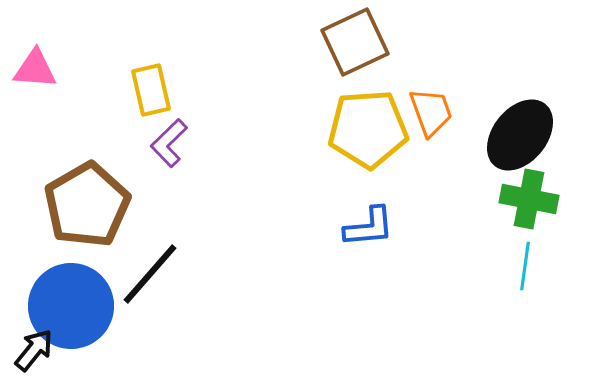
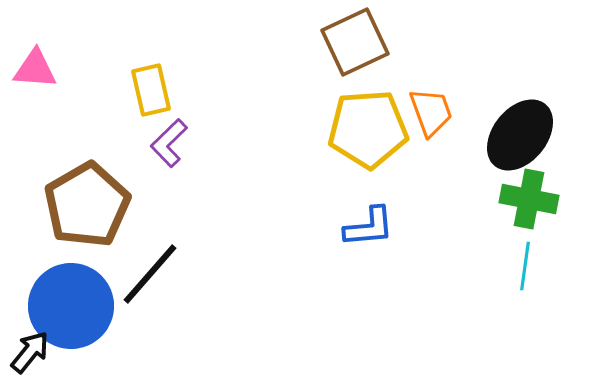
black arrow: moved 4 px left, 2 px down
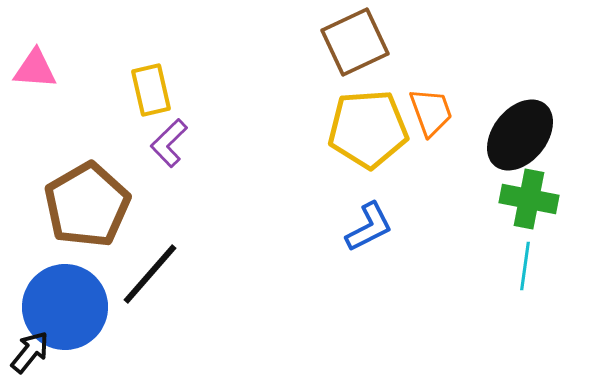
blue L-shape: rotated 22 degrees counterclockwise
blue circle: moved 6 px left, 1 px down
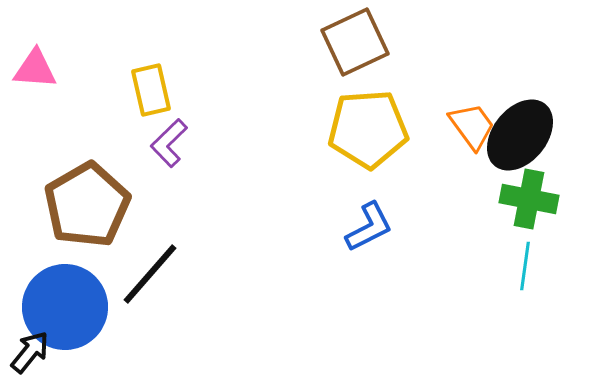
orange trapezoid: moved 41 px right, 14 px down; rotated 16 degrees counterclockwise
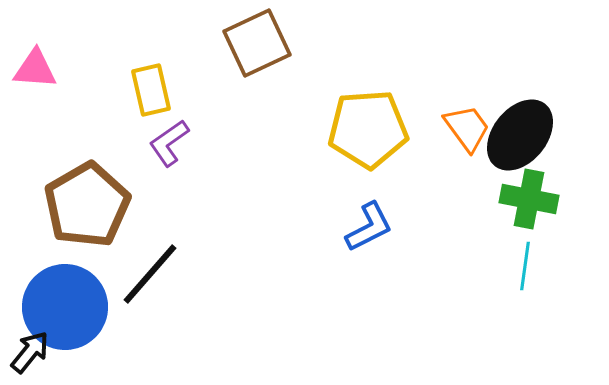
brown square: moved 98 px left, 1 px down
orange trapezoid: moved 5 px left, 2 px down
purple L-shape: rotated 9 degrees clockwise
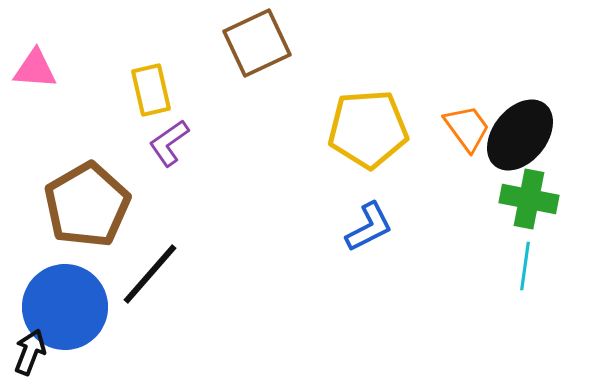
black arrow: rotated 18 degrees counterclockwise
